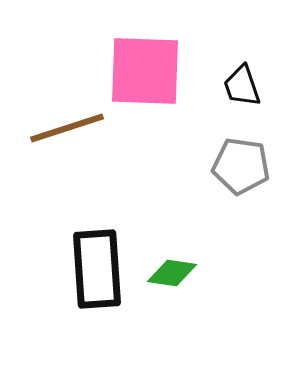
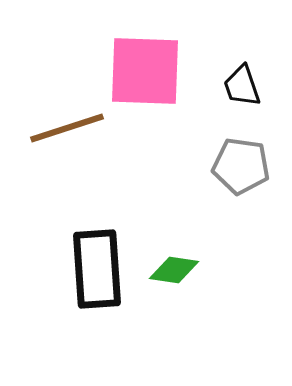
green diamond: moved 2 px right, 3 px up
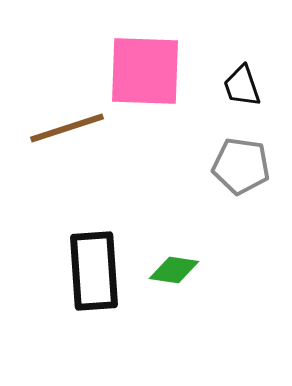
black rectangle: moved 3 px left, 2 px down
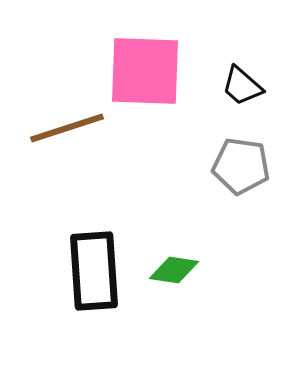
black trapezoid: rotated 30 degrees counterclockwise
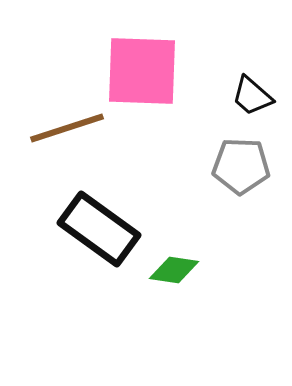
pink square: moved 3 px left
black trapezoid: moved 10 px right, 10 px down
gray pentagon: rotated 6 degrees counterclockwise
black rectangle: moved 5 px right, 42 px up; rotated 50 degrees counterclockwise
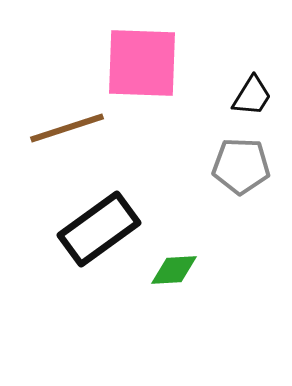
pink square: moved 8 px up
black trapezoid: rotated 99 degrees counterclockwise
black rectangle: rotated 72 degrees counterclockwise
green diamond: rotated 12 degrees counterclockwise
